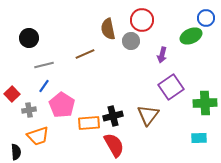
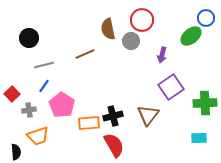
green ellipse: rotated 15 degrees counterclockwise
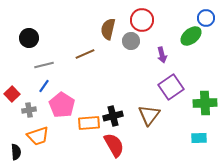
brown semicircle: rotated 25 degrees clockwise
purple arrow: rotated 28 degrees counterclockwise
brown triangle: moved 1 px right
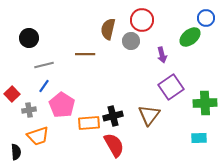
green ellipse: moved 1 px left, 1 px down
brown line: rotated 24 degrees clockwise
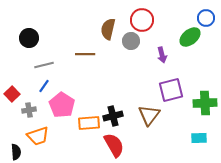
purple square: moved 3 px down; rotated 20 degrees clockwise
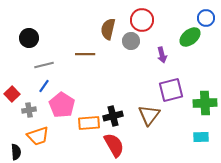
cyan rectangle: moved 2 px right, 1 px up
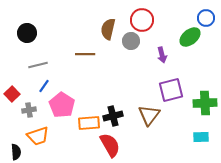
black circle: moved 2 px left, 5 px up
gray line: moved 6 px left
red semicircle: moved 4 px left
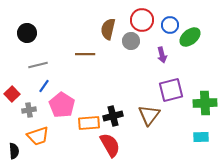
blue circle: moved 36 px left, 7 px down
black semicircle: moved 2 px left, 1 px up
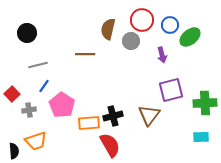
orange trapezoid: moved 2 px left, 5 px down
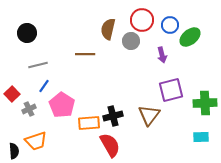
gray cross: moved 1 px up; rotated 16 degrees counterclockwise
